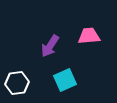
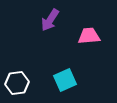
purple arrow: moved 26 px up
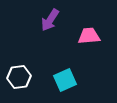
white hexagon: moved 2 px right, 6 px up
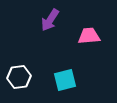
cyan square: rotated 10 degrees clockwise
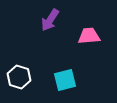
white hexagon: rotated 25 degrees clockwise
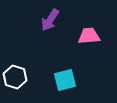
white hexagon: moved 4 px left
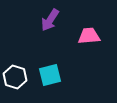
cyan square: moved 15 px left, 5 px up
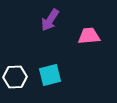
white hexagon: rotated 20 degrees counterclockwise
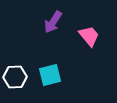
purple arrow: moved 3 px right, 2 px down
pink trapezoid: rotated 55 degrees clockwise
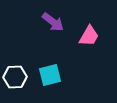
purple arrow: rotated 85 degrees counterclockwise
pink trapezoid: rotated 70 degrees clockwise
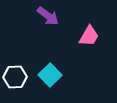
purple arrow: moved 5 px left, 6 px up
cyan square: rotated 30 degrees counterclockwise
